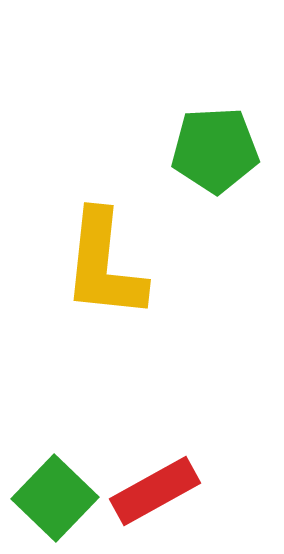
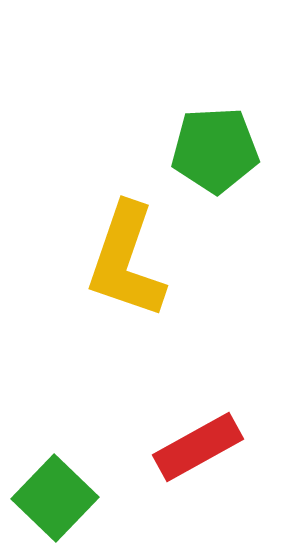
yellow L-shape: moved 22 px right, 4 px up; rotated 13 degrees clockwise
red rectangle: moved 43 px right, 44 px up
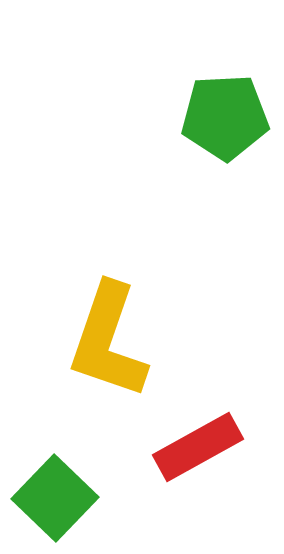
green pentagon: moved 10 px right, 33 px up
yellow L-shape: moved 18 px left, 80 px down
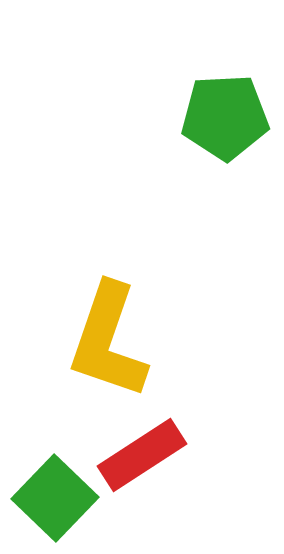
red rectangle: moved 56 px left, 8 px down; rotated 4 degrees counterclockwise
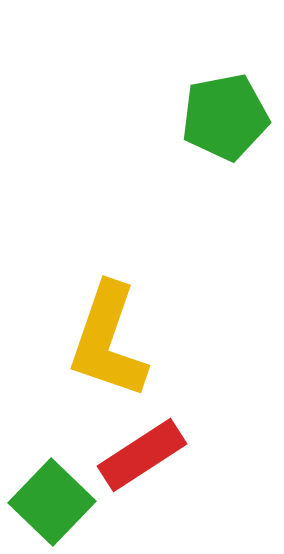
green pentagon: rotated 8 degrees counterclockwise
green square: moved 3 px left, 4 px down
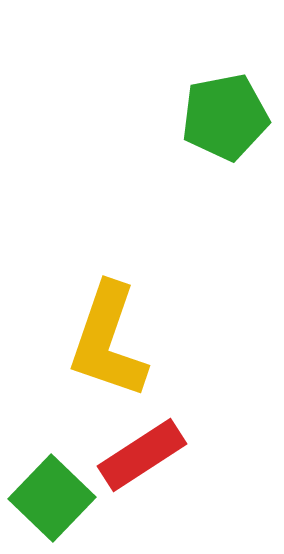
green square: moved 4 px up
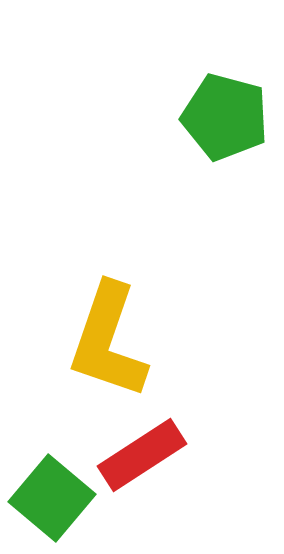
green pentagon: rotated 26 degrees clockwise
green square: rotated 4 degrees counterclockwise
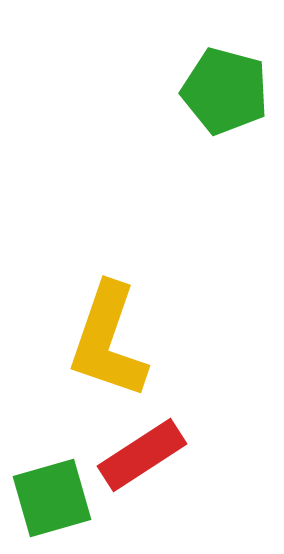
green pentagon: moved 26 px up
green square: rotated 34 degrees clockwise
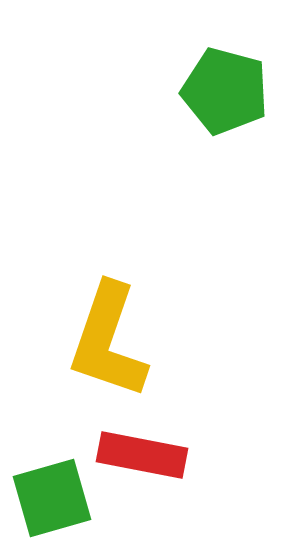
red rectangle: rotated 44 degrees clockwise
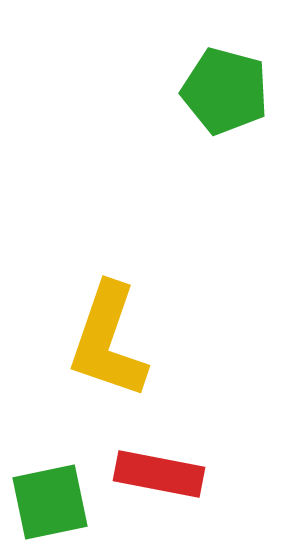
red rectangle: moved 17 px right, 19 px down
green square: moved 2 px left, 4 px down; rotated 4 degrees clockwise
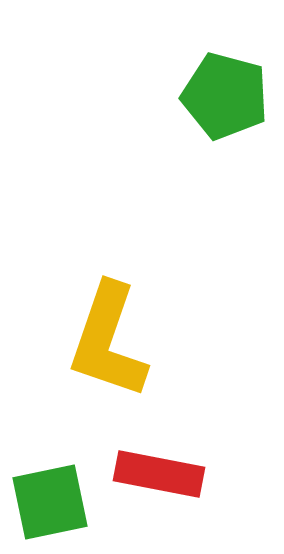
green pentagon: moved 5 px down
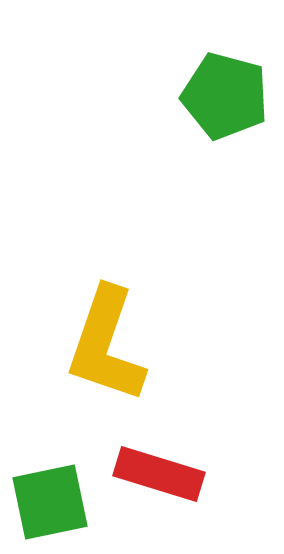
yellow L-shape: moved 2 px left, 4 px down
red rectangle: rotated 6 degrees clockwise
